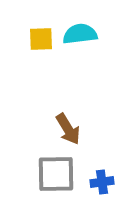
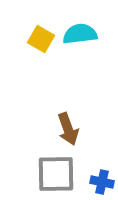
yellow square: rotated 32 degrees clockwise
brown arrow: rotated 12 degrees clockwise
blue cross: rotated 20 degrees clockwise
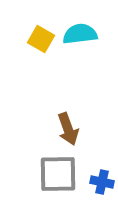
gray square: moved 2 px right
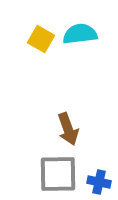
blue cross: moved 3 px left
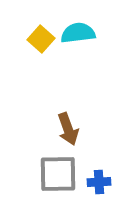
cyan semicircle: moved 2 px left, 1 px up
yellow square: rotated 12 degrees clockwise
blue cross: rotated 15 degrees counterclockwise
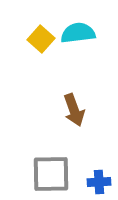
brown arrow: moved 6 px right, 19 px up
gray square: moved 7 px left
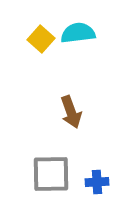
brown arrow: moved 3 px left, 2 px down
blue cross: moved 2 px left
